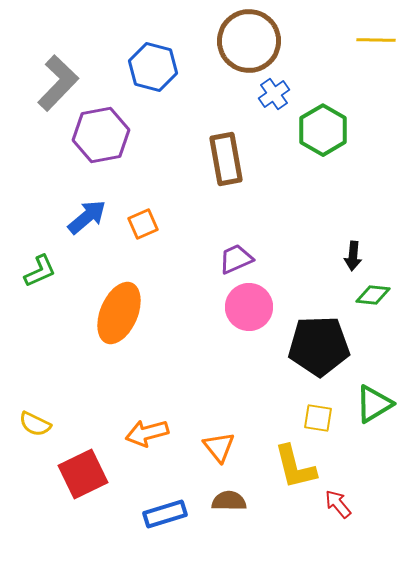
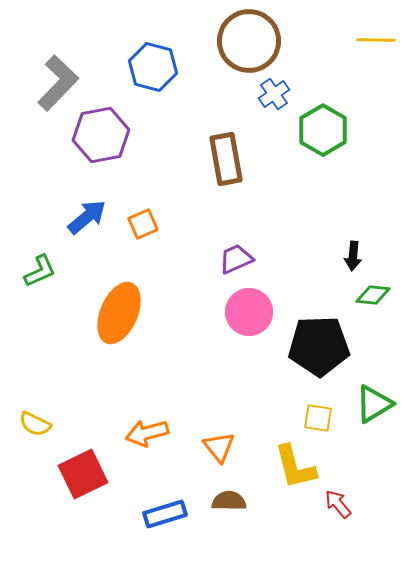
pink circle: moved 5 px down
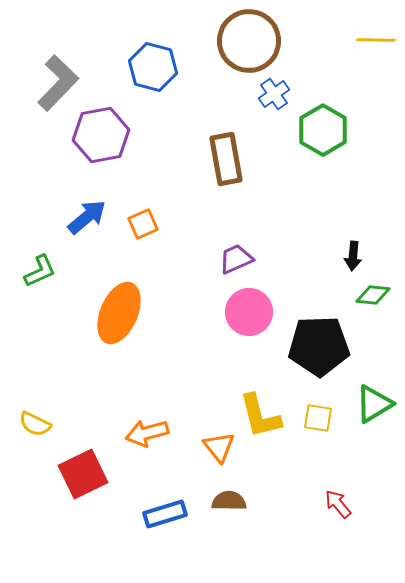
yellow L-shape: moved 35 px left, 51 px up
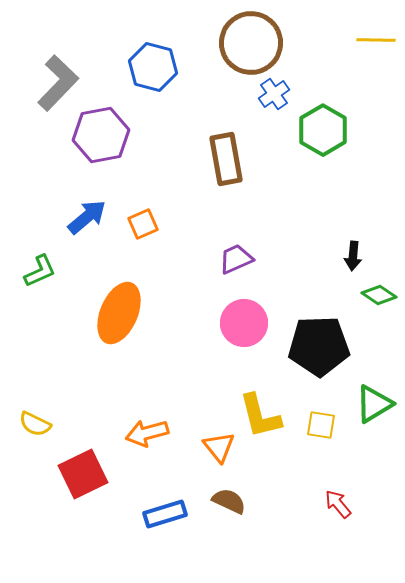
brown circle: moved 2 px right, 2 px down
green diamond: moved 6 px right; rotated 28 degrees clockwise
pink circle: moved 5 px left, 11 px down
yellow square: moved 3 px right, 7 px down
brown semicircle: rotated 24 degrees clockwise
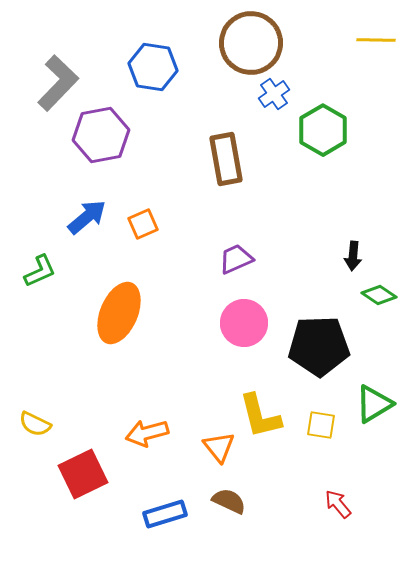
blue hexagon: rotated 6 degrees counterclockwise
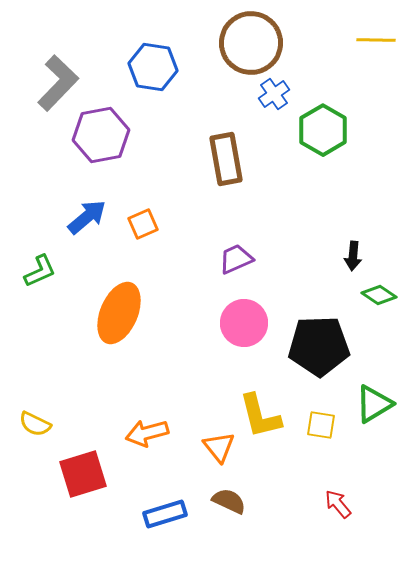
red square: rotated 9 degrees clockwise
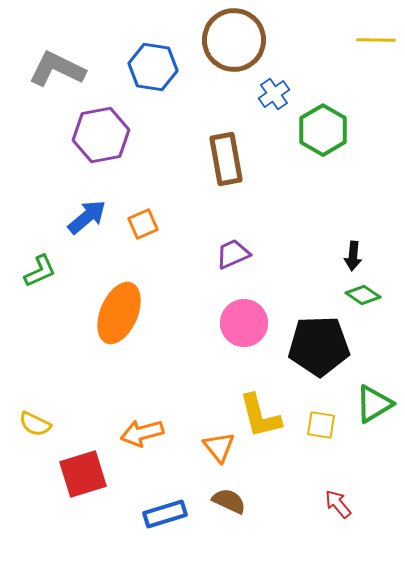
brown circle: moved 17 px left, 3 px up
gray L-shape: moved 1 px left, 14 px up; rotated 108 degrees counterclockwise
purple trapezoid: moved 3 px left, 5 px up
green diamond: moved 16 px left
orange arrow: moved 5 px left
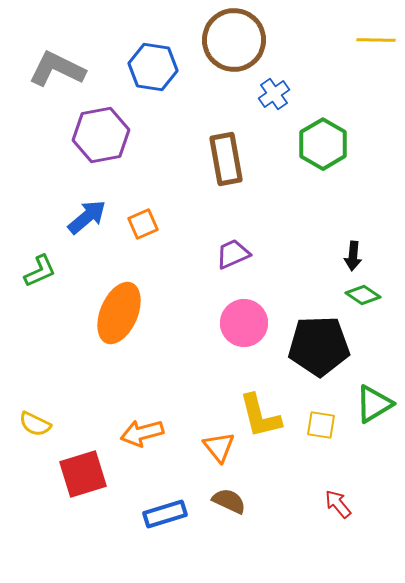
green hexagon: moved 14 px down
